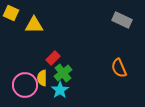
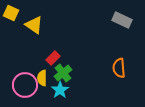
yellow triangle: rotated 36 degrees clockwise
orange semicircle: rotated 18 degrees clockwise
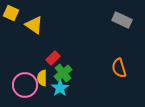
orange semicircle: rotated 12 degrees counterclockwise
cyan star: moved 2 px up
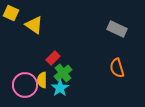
gray rectangle: moved 5 px left, 9 px down
orange semicircle: moved 2 px left
yellow semicircle: moved 2 px down
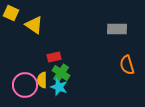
gray rectangle: rotated 24 degrees counterclockwise
red rectangle: moved 1 px right, 1 px up; rotated 32 degrees clockwise
orange semicircle: moved 10 px right, 3 px up
green cross: moved 2 px left; rotated 18 degrees counterclockwise
cyan star: moved 1 px left, 1 px up; rotated 18 degrees counterclockwise
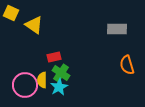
cyan star: rotated 24 degrees clockwise
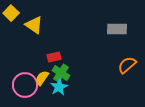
yellow square: rotated 21 degrees clockwise
orange semicircle: rotated 66 degrees clockwise
yellow semicircle: moved 2 px up; rotated 35 degrees clockwise
